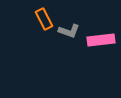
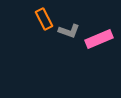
pink rectangle: moved 2 px left, 1 px up; rotated 16 degrees counterclockwise
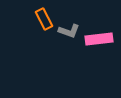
pink rectangle: rotated 16 degrees clockwise
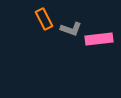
gray L-shape: moved 2 px right, 2 px up
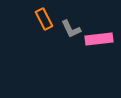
gray L-shape: rotated 45 degrees clockwise
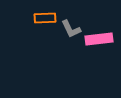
orange rectangle: moved 1 px right, 1 px up; rotated 65 degrees counterclockwise
